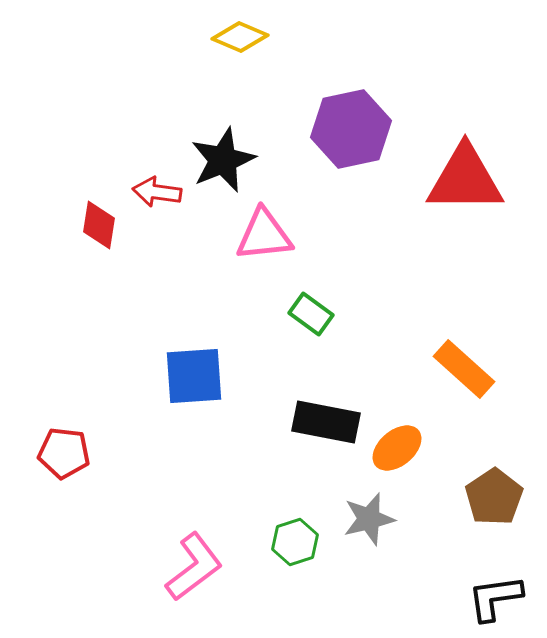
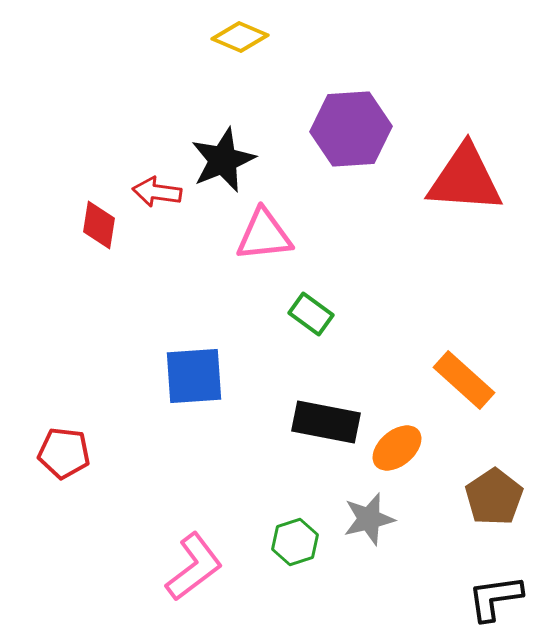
purple hexagon: rotated 8 degrees clockwise
red triangle: rotated 4 degrees clockwise
orange rectangle: moved 11 px down
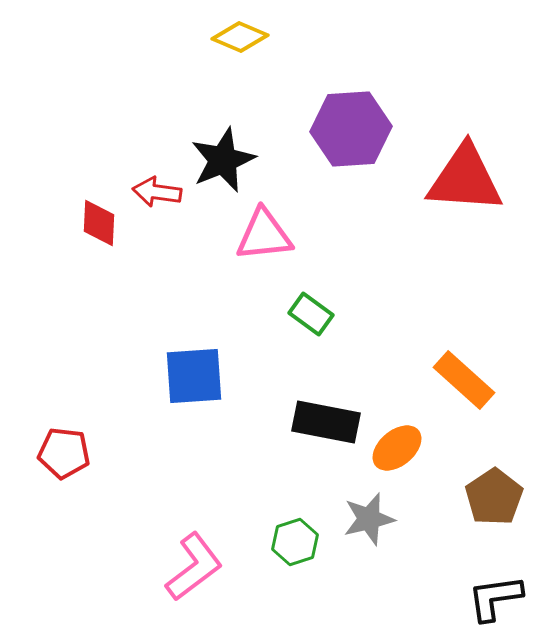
red diamond: moved 2 px up; rotated 6 degrees counterclockwise
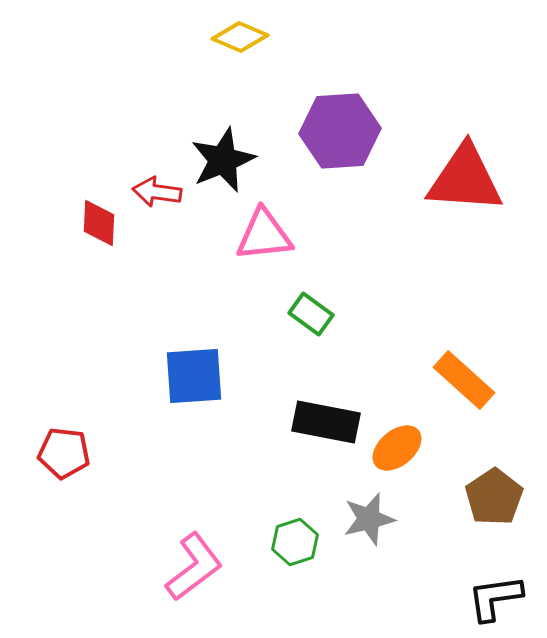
purple hexagon: moved 11 px left, 2 px down
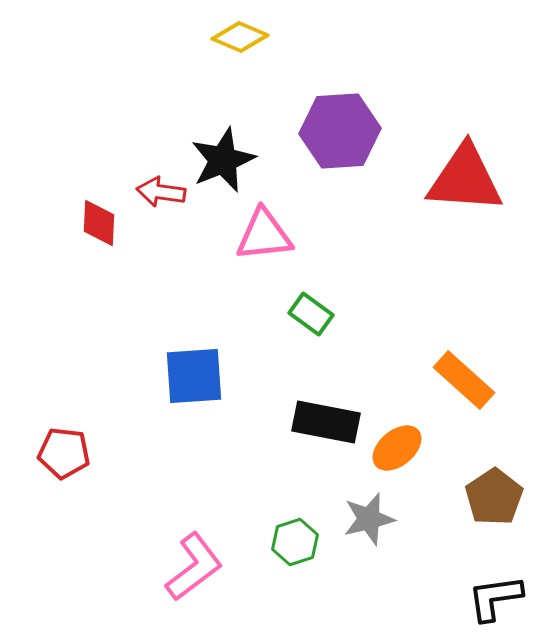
red arrow: moved 4 px right
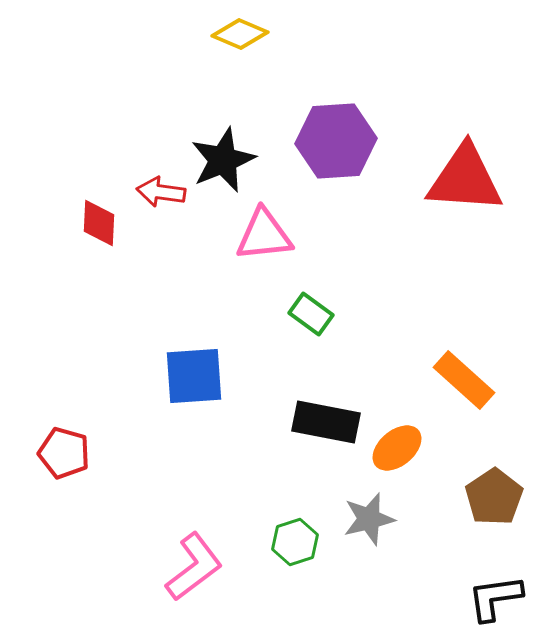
yellow diamond: moved 3 px up
purple hexagon: moved 4 px left, 10 px down
red pentagon: rotated 9 degrees clockwise
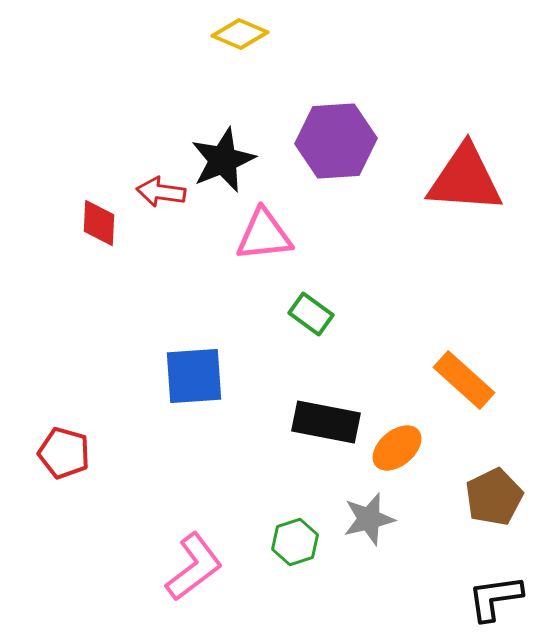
brown pentagon: rotated 8 degrees clockwise
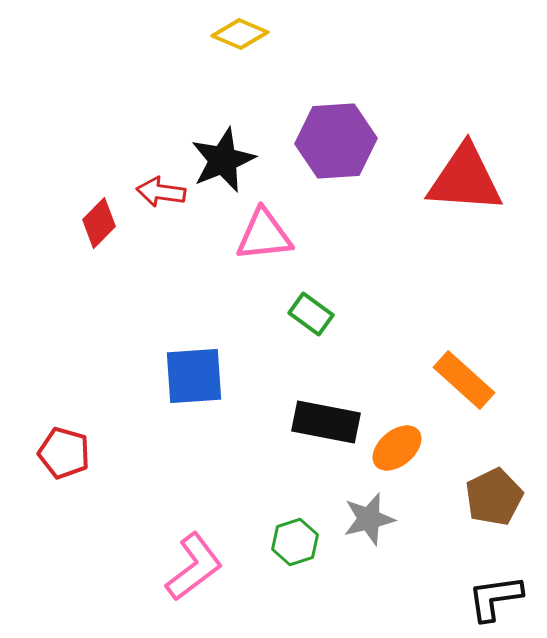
red diamond: rotated 42 degrees clockwise
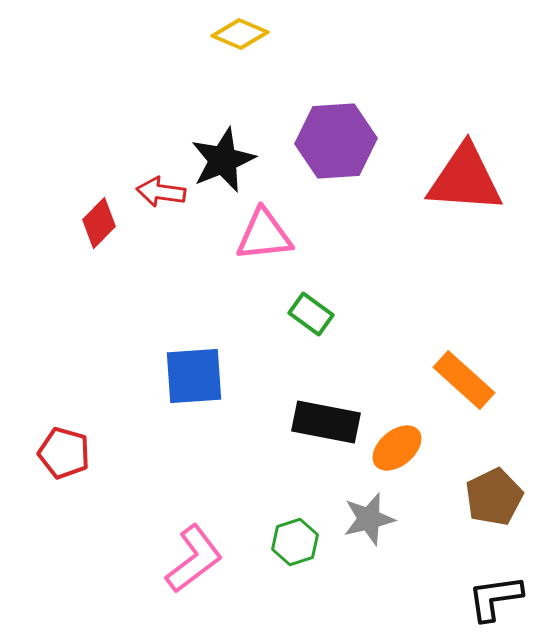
pink L-shape: moved 8 px up
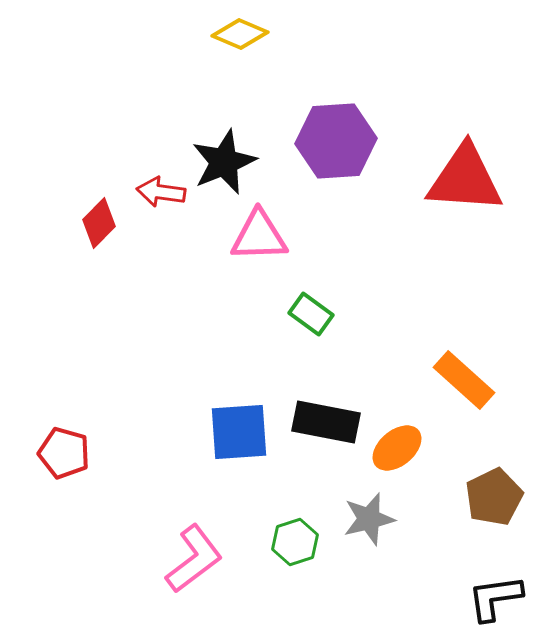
black star: moved 1 px right, 2 px down
pink triangle: moved 5 px left, 1 px down; rotated 4 degrees clockwise
blue square: moved 45 px right, 56 px down
